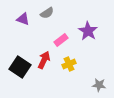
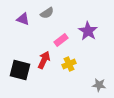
black square: moved 3 px down; rotated 20 degrees counterclockwise
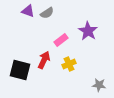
purple triangle: moved 5 px right, 8 px up
